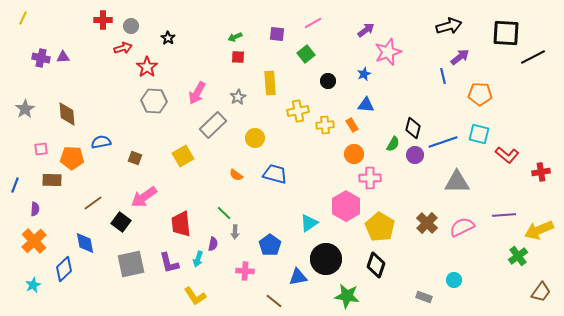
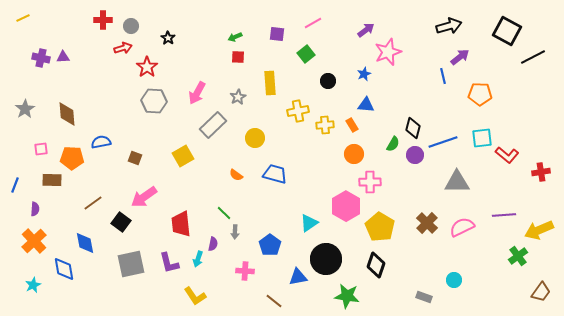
yellow line at (23, 18): rotated 40 degrees clockwise
black square at (506, 33): moved 1 px right, 2 px up; rotated 24 degrees clockwise
cyan square at (479, 134): moved 3 px right, 4 px down; rotated 20 degrees counterclockwise
pink cross at (370, 178): moved 4 px down
blue diamond at (64, 269): rotated 55 degrees counterclockwise
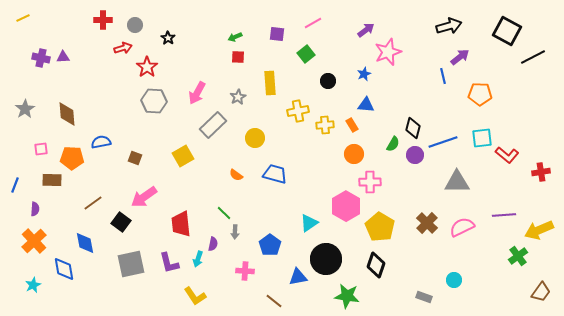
gray circle at (131, 26): moved 4 px right, 1 px up
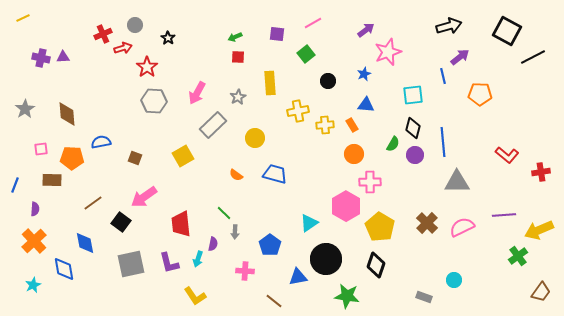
red cross at (103, 20): moved 14 px down; rotated 24 degrees counterclockwise
cyan square at (482, 138): moved 69 px left, 43 px up
blue line at (443, 142): rotated 76 degrees counterclockwise
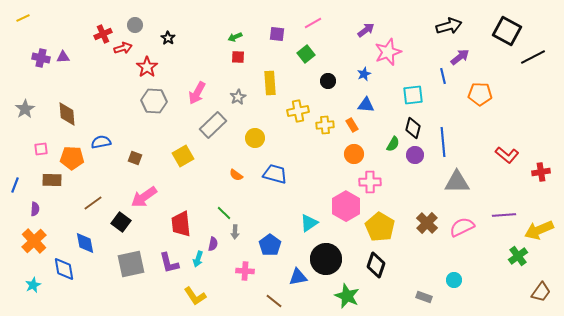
green star at (347, 296): rotated 15 degrees clockwise
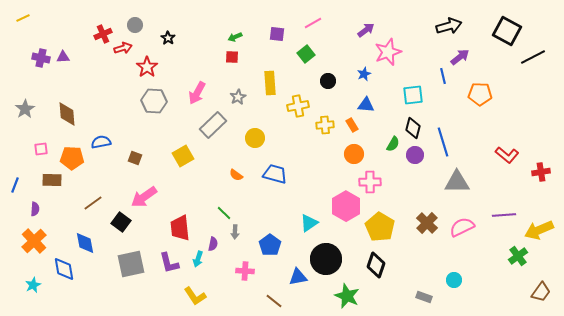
red square at (238, 57): moved 6 px left
yellow cross at (298, 111): moved 5 px up
blue line at (443, 142): rotated 12 degrees counterclockwise
red trapezoid at (181, 224): moved 1 px left, 4 px down
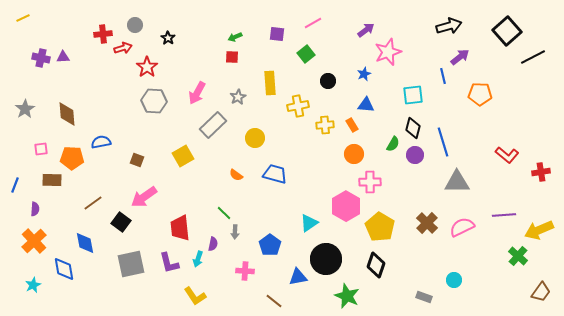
black square at (507, 31): rotated 20 degrees clockwise
red cross at (103, 34): rotated 18 degrees clockwise
brown square at (135, 158): moved 2 px right, 2 px down
green cross at (518, 256): rotated 12 degrees counterclockwise
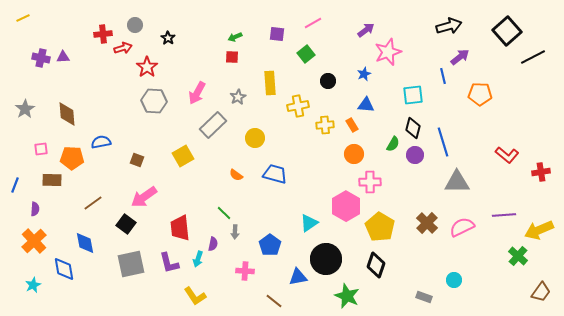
black square at (121, 222): moved 5 px right, 2 px down
